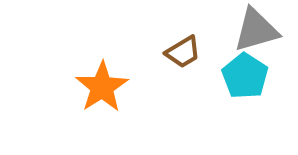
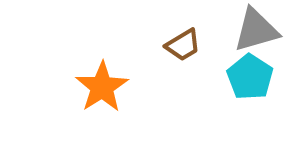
brown trapezoid: moved 7 px up
cyan pentagon: moved 5 px right, 1 px down
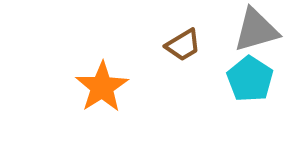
cyan pentagon: moved 2 px down
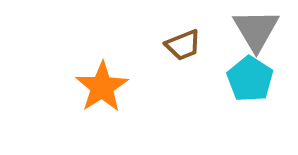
gray triangle: rotated 45 degrees counterclockwise
brown trapezoid: rotated 9 degrees clockwise
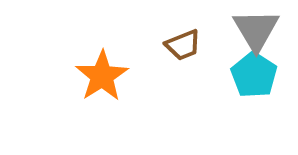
cyan pentagon: moved 4 px right, 4 px up
orange star: moved 11 px up
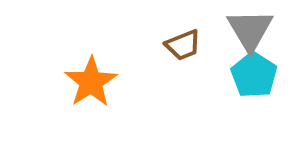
gray triangle: moved 6 px left
orange star: moved 11 px left, 6 px down
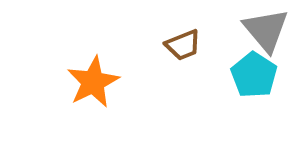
gray triangle: moved 16 px right; rotated 9 degrees counterclockwise
orange star: moved 2 px right; rotated 6 degrees clockwise
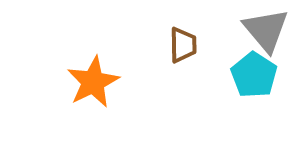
brown trapezoid: rotated 69 degrees counterclockwise
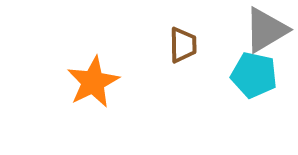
gray triangle: rotated 39 degrees clockwise
cyan pentagon: rotated 21 degrees counterclockwise
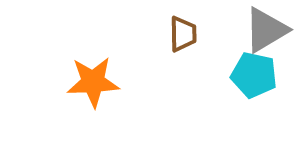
brown trapezoid: moved 11 px up
orange star: rotated 24 degrees clockwise
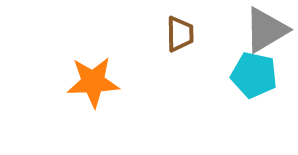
brown trapezoid: moved 3 px left
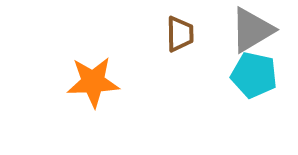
gray triangle: moved 14 px left
